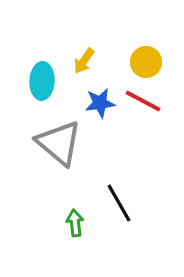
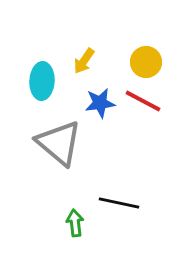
black line: rotated 48 degrees counterclockwise
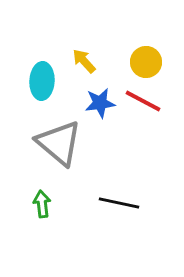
yellow arrow: rotated 104 degrees clockwise
green arrow: moved 33 px left, 19 px up
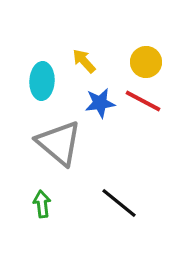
black line: rotated 27 degrees clockwise
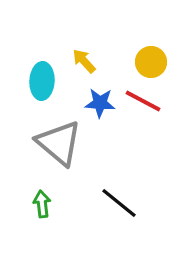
yellow circle: moved 5 px right
blue star: rotated 12 degrees clockwise
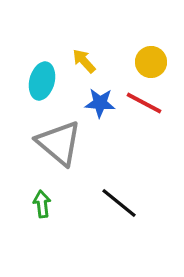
cyan ellipse: rotated 12 degrees clockwise
red line: moved 1 px right, 2 px down
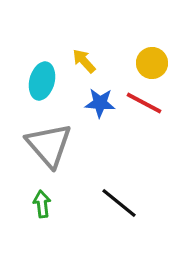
yellow circle: moved 1 px right, 1 px down
gray triangle: moved 10 px left, 2 px down; rotated 9 degrees clockwise
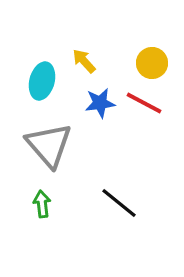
blue star: rotated 12 degrees counterclockwise
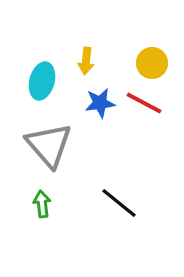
yellow arrow: moved 2 px right; rotated 132 degrees counterclockwise
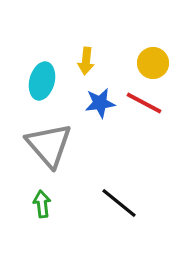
yellow circle: moved 1 px right
